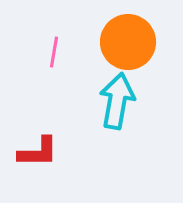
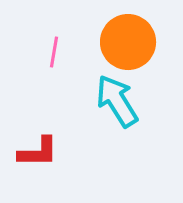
cyan arrow: rotated 42 degrees counterclockwise
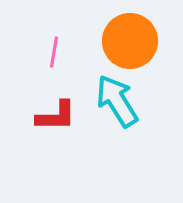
orange circle: moved 2 px right, 1 px up
red L-shape: moved 18 px right, 36 px up
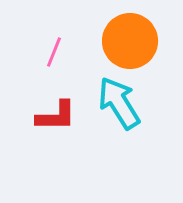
pink line: rotated 12 degrees clockwise
cyan arrow: moved 2 px right, 2 px down
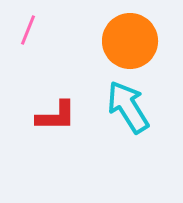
pink line: moved 26 px left, 22 px up
cyan arrow: moved 9 px right, 4 px down
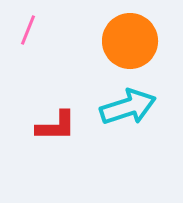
cyan arrow: rotated 104 degrees clockwise
red L-shape: moved 10 px down
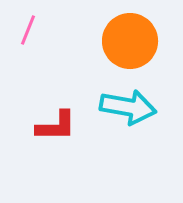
cyan arrow: rotated 28 degrees clockwise
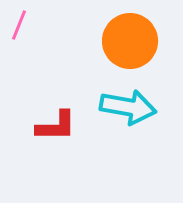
pink line: moved 9 px left, 5 px up
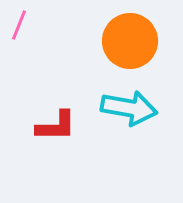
cyan arrow: moved 1 px right, 1 px down
